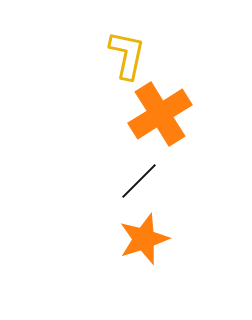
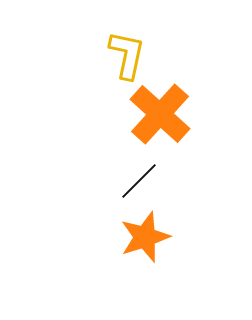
orange cross: rotated 16 degrees counterclockwise
orange star: moved 1 px right, 2 px up
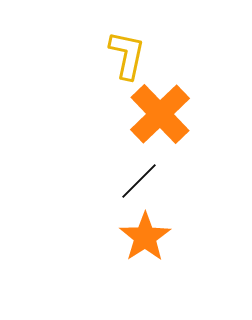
orange cross: rotated 4 degrees clockwise
orange star: rotated 15 degrees counterclockwise
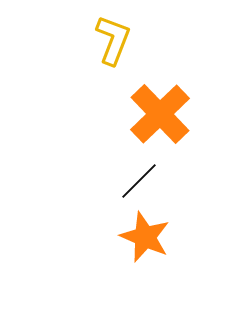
yellow L-shape: moved 14 px left, 15 px up; rotated 9 degrees clockwise
orange star: rotated 15 degrees counterclockwise
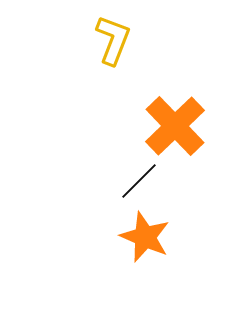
orange cross: moved 15 px right, 12 px down
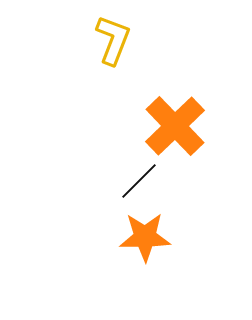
orange star: rotated 24 degrees counterclockwise
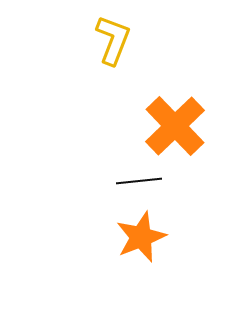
black line: rotated 39 degrees clockwise
orange star: moved 4 px left; rotated 21 degrees counterclockwise
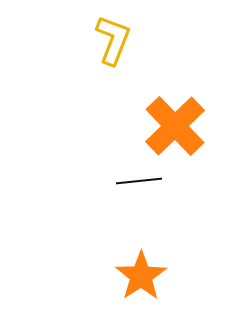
orange star: moved 39 px down; rotated 12 degrees counterclockwise
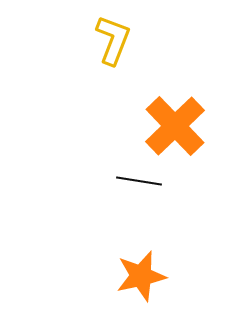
black line: rotated 15 degrees clockwise
orange star: rotated 21 degrees clockwise
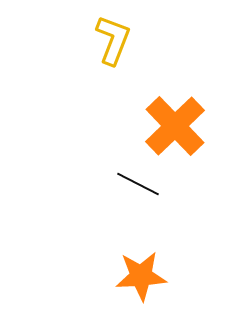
black line: moved 1 px left, 3 px down; rotated 18 degrees clockwise
orange star: rotated 9 degrees clockwise
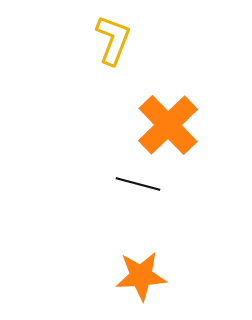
orange cross: moved 7 px left, 1 px up
black line: rotated 12 degrees counterclockwise
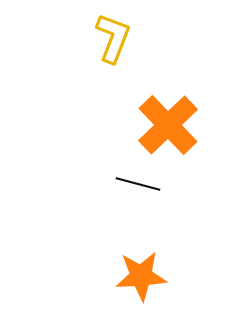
yellow L-shape: moved 2 px up
